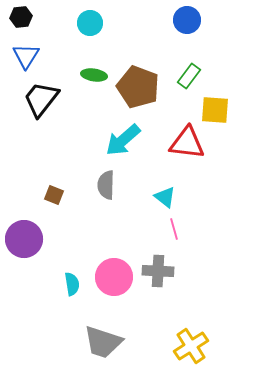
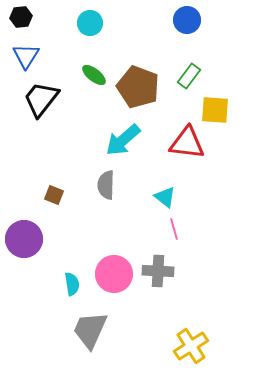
green ellipse: rotated 30 degrees clockwise
pink circle: moved 3 px up
gray trapezoid: moved 13 px left, 12 px up; rotated 96 degrees clockwise
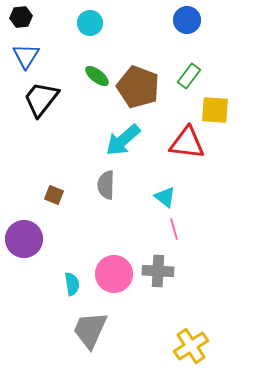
green ellipse: moved 3 px right, 1 px down
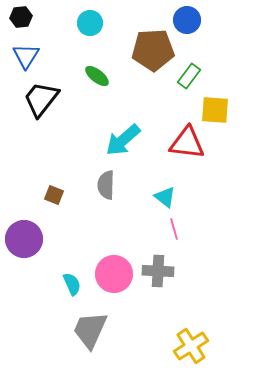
brown pentagon: moved 15 px right, 37 px up; rotated 24 degrees counterclockwise
cyan semicircle: rotated 15 degrees counterclockwise
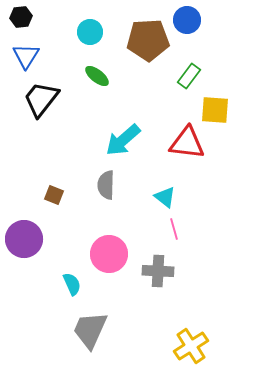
cyan circle: moved 9 px down
brown pentagon: moved 5 px left, 10 px up
pink circle: moved 5 px left, 20 px up
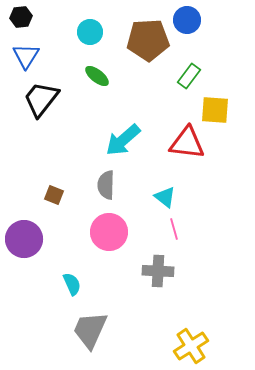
pink circle: moved 22 px up
